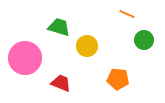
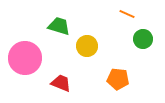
green trapezoid: moved 1 px up
green circle: moved 1 px left, 1 px up
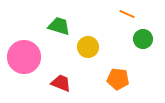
yellow circle: moved 1 px right, 1 px down
pink circle: moved 1 px left, 1 px up
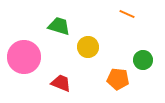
green circle: moved 21 px down
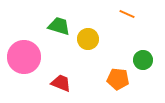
yellow circle: moved 8 px up
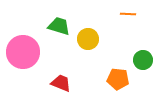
orange line: moved 1 px right; rotated 21 degrees counterclockwise
pink circle: moved 1 px left, 5 px up
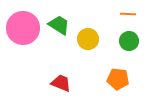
green trapezoid: moved 1 px up; rotated 15 degrees clockwise
pink circle: moved 24 px up
green circle: moved 14 px left, 19 px up
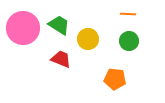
orange pentagon: moved 3 px left
red trapezoid: moved 24 px up
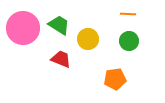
orange pentagon: rotated 15 degrees counterclockwise
